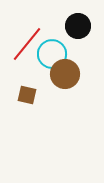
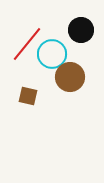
black circle: moved 3 px right, 4 px down
brown circle: moved 5 px right, 3 px down
brown square: moved 1 px right, 1 px down
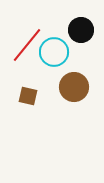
red line: moved 1 px down
cyan circle: moved 2 px right, 2 px up
brown circle: moved 4 px right, 10 px down
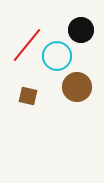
cyan circle: moved 3 px right, 4 px down
brown circle: moved 3 px right
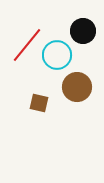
black circle: moved 2 px right, 1 px down
cyan circle: moved 1 px up
brown square: moved 11 px right, 7 px down
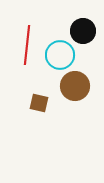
red line: rotated 33 degrees counterclockwise
cyan circle: moved 3 px right
brown circle: moved 2 px left, 1 px up
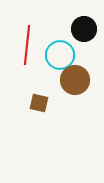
black circle: moved 1 px right, 2 px up
brown circle: moved 6 px up
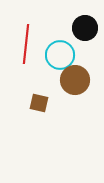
black circle: moved 1 px right, 1 px up
red line: moved 1 px left, 1 px up
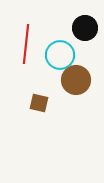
brown circle: moved 1 px right
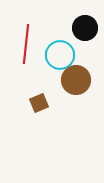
brown square: rotated 36 degrees counterclockwise
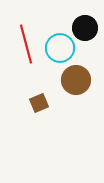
red line: rotated 21 degrees counterclockwise
cyan circle: moved 7 px up
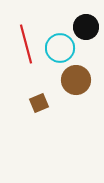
black circle: moved 1 px right, 1 px up
